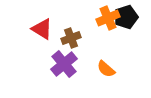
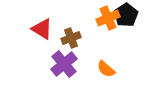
black pentagon: moved 2 px up; rotated 15 degrees counterclockwise
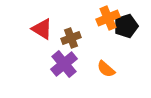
black pentagon: moved 11 px down; rotated 15 degrees clockwise
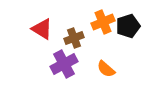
orange cross: moved 5 px left, 4 px down
black pentagon: moved 2 px right
brown cross: moved 3 px right
purple cross: rotated 12 degrees clockwise
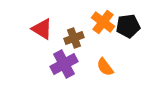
orange cross: rotated 30 degrees counterclockwise
black pentagon: rotated 10 degrees clockwise
orange semicircle: moved 1 px left, 2 px up; rotated 12 degrees clockwise
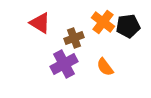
red triangle: moved 2 px left, 6 px up
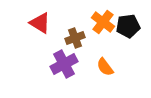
brown cross: moved 1 px right
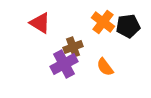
brown cross: moved 2 px left, 9 px down
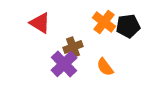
orange cross: moved 1 px right
purple cross: rotated 16 degrees counterclockwise
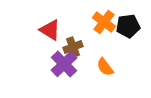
red triangle: moved 10 px right, 7 px down
